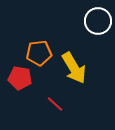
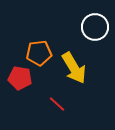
white circle: moved 3 px left, 6 px down
red line: moved 2 px right
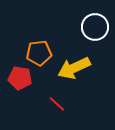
yellow arrow: rotated 96 degrees clockwise
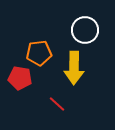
white circle: moved 10 px left, 3 px down
yellow arrow: rotated 64 degrees counterclockwise
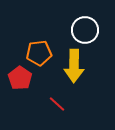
yellow arrow: moved 2 px up
red pentagon: rotated 25 degrees clockwise
